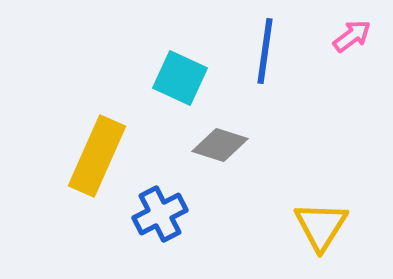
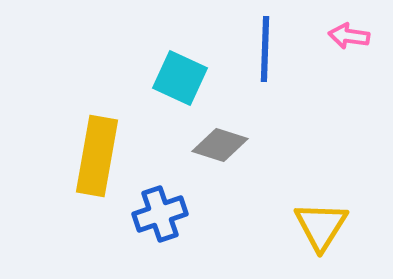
pink arrow: moved 3 px left; rotated 135 degrees counterclockwise
blue line: moved 2 px up; rotated 6 degrees counterclockwise
yellow rectangle: rotated 14 degrees counterclockwise
blue cross: rotated 8 degrees clockwise
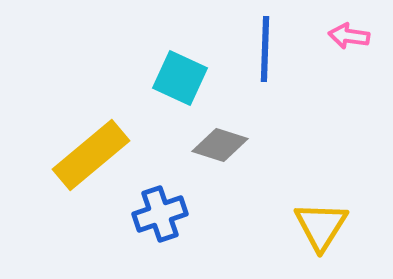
yellow rectangle: moved 6 px left, 1 px up; rotated 40 degrees clockwise
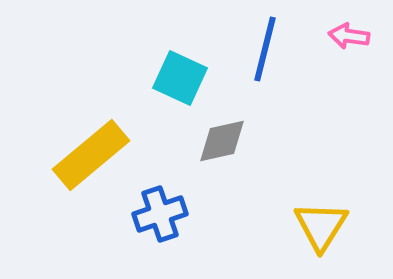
blue line: rotated 12 degrees clockwise
gray diamond: moved 2 px right, 4 px up; rotated 30 degrees counterclockwise
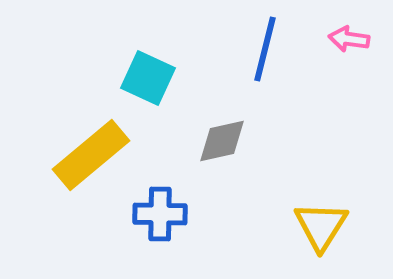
pink arrow: moved 3 px down
cyan square: moved 32 px left
blue cross: rotated 20 degrees clockwise
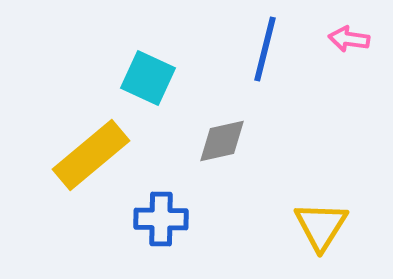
blue cross: moved 1 px right, 5 px down
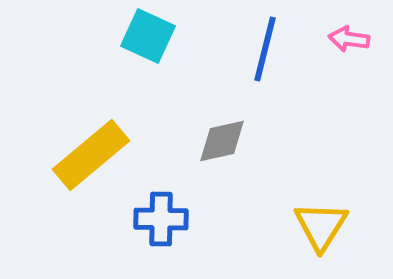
cyan square: moved 42 px up
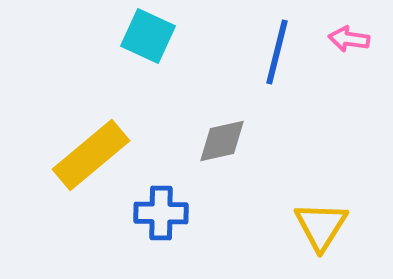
blue line: moved 12 px right, 3 px down
blue cross: moved 6 px up
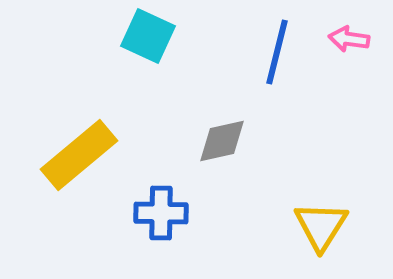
yellow rectangle: moved 12 px left
